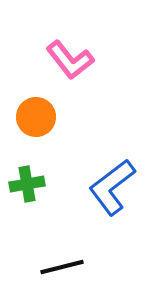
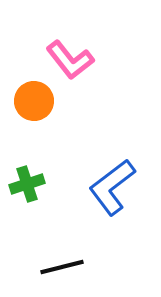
orange circle: moved 2 px left, 16 px up
green cross: rotated 8 degrees counterclockwise
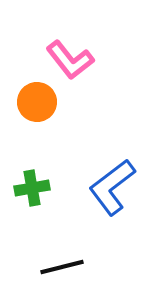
orange circle: moved 3 px right, 1 px down
green cross: moved 5 px right, 4 px down; rotated 8 degrees clockwise
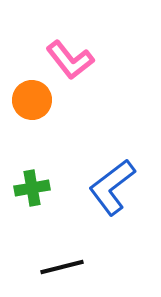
orange circle: moved 5 px left, 2 px up
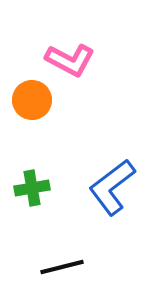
pink L-shape: rotated 24 degrees counterclockwise
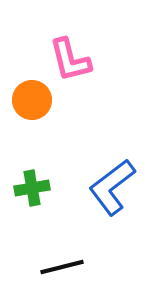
pink L-shape: rotated 48 degrees clockwise
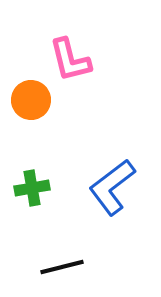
orange circle: moved 1 px left
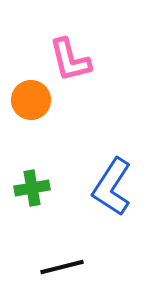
blue L-shape: rotated 20 degrees counterclockwise
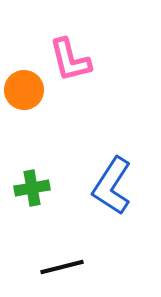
orange circle: moved 7 px left, 10 px up
blue L-shape: moved 1 px up
